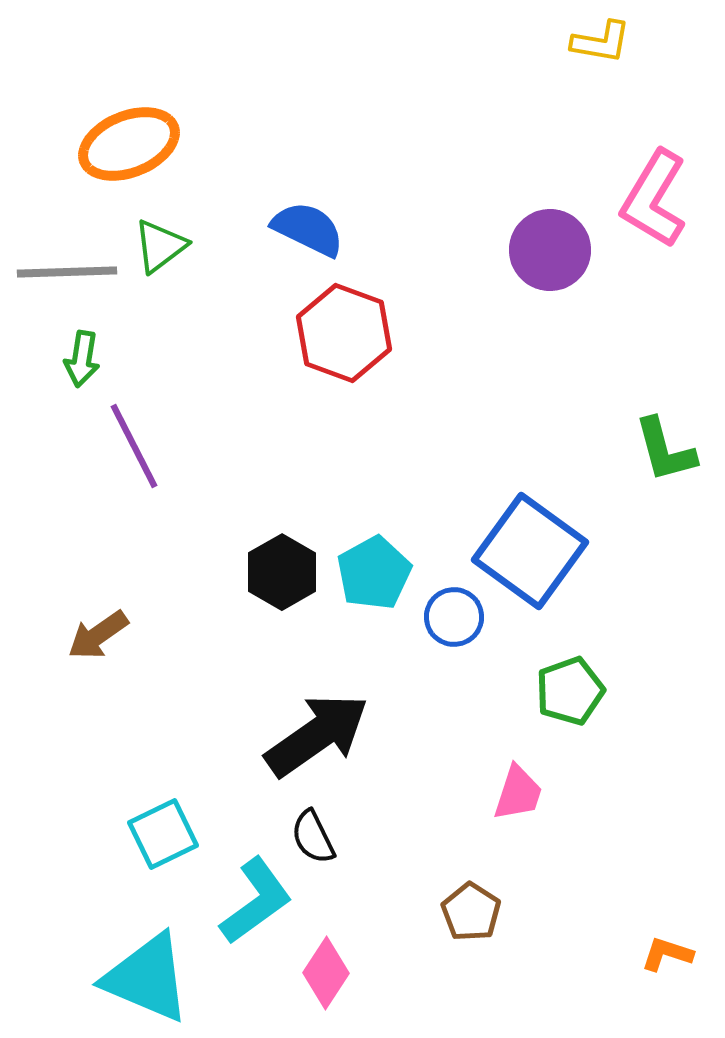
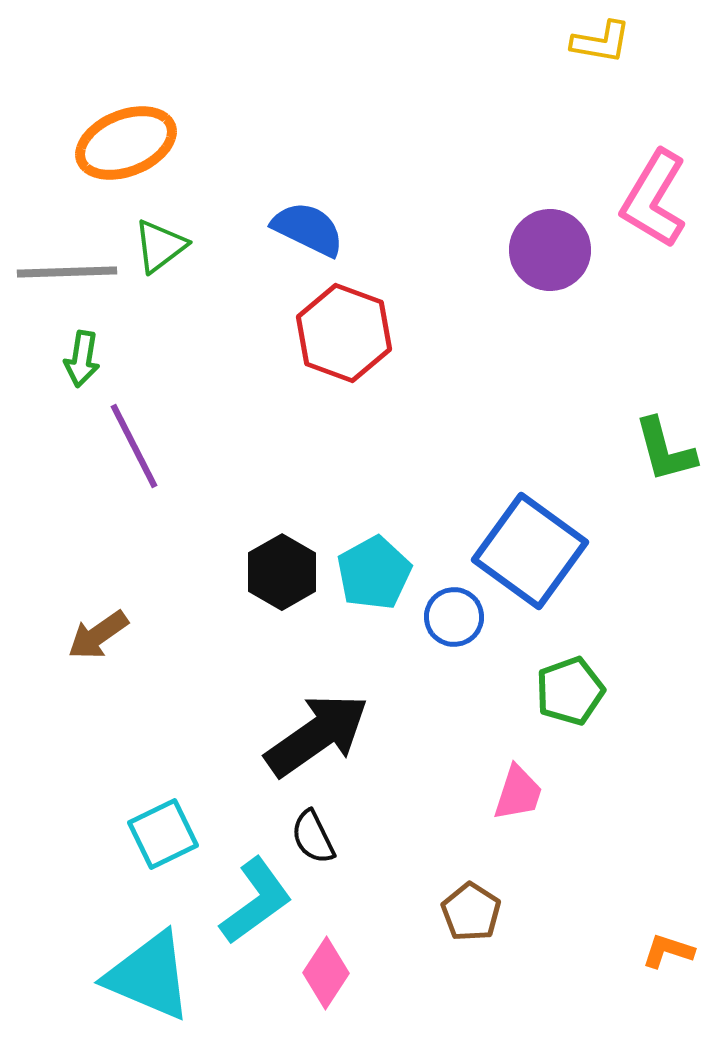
orange ellipse: moved 3 px left, 1 px up
orange L-shape: moved 1 px right, 3 px up
cyan triangle: moved 2 px right, 2 px up
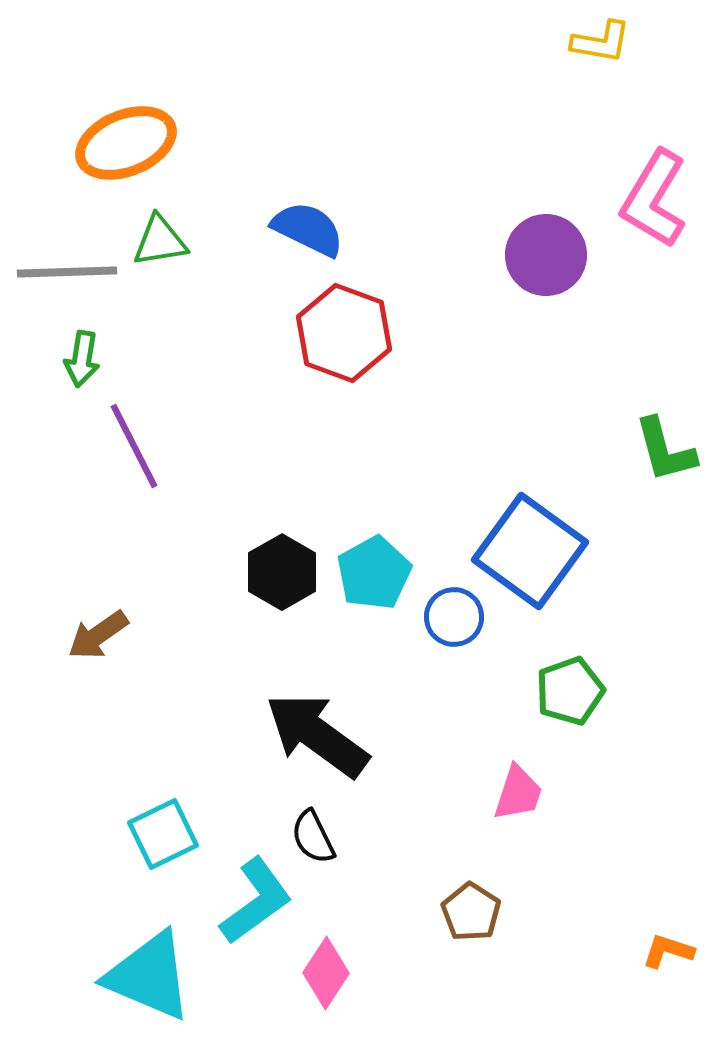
green triangle: moved 5 px up; rotated 28 degrees clockwise
purple circle: moved 4 px left, 5 px down
black arrow: rotated 109 degrees counterclockwise
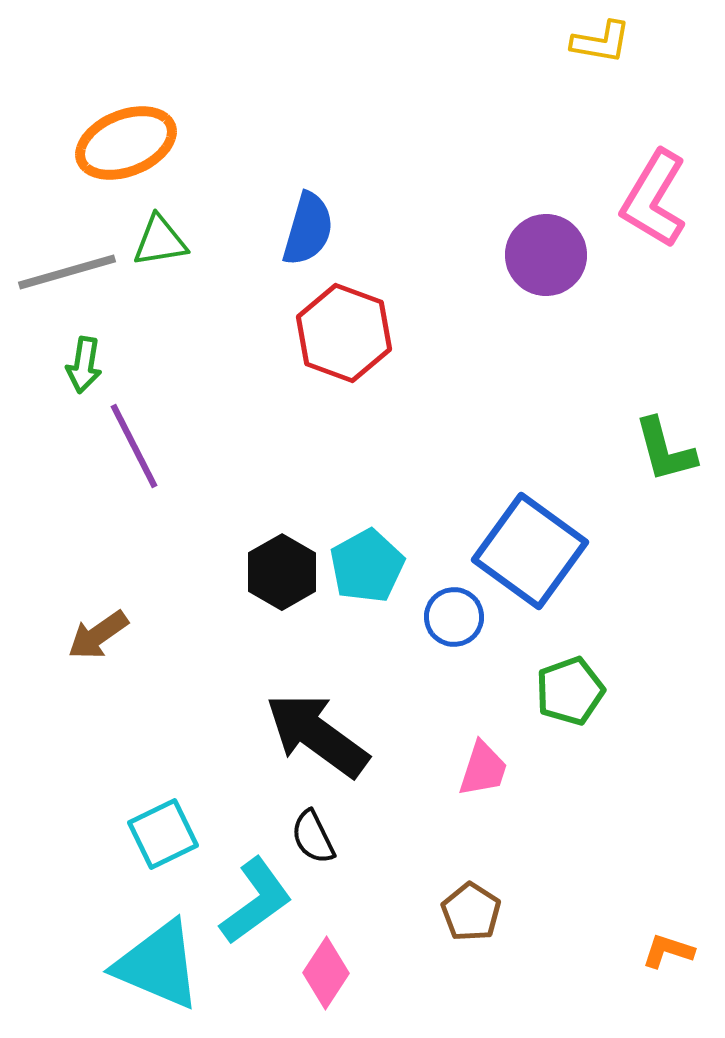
blue semicircle: rotated 80 degrees clockwise
gray line: rotated 14 degrees counterclockwise
green arrow: moved 2 px right, 6 px down
cyan pentagon: moved 7 px left, 7 px up
pink trapezoid: moved 35 px left, 24 px up
cyan triangle: moved 9 px right, 11 px up
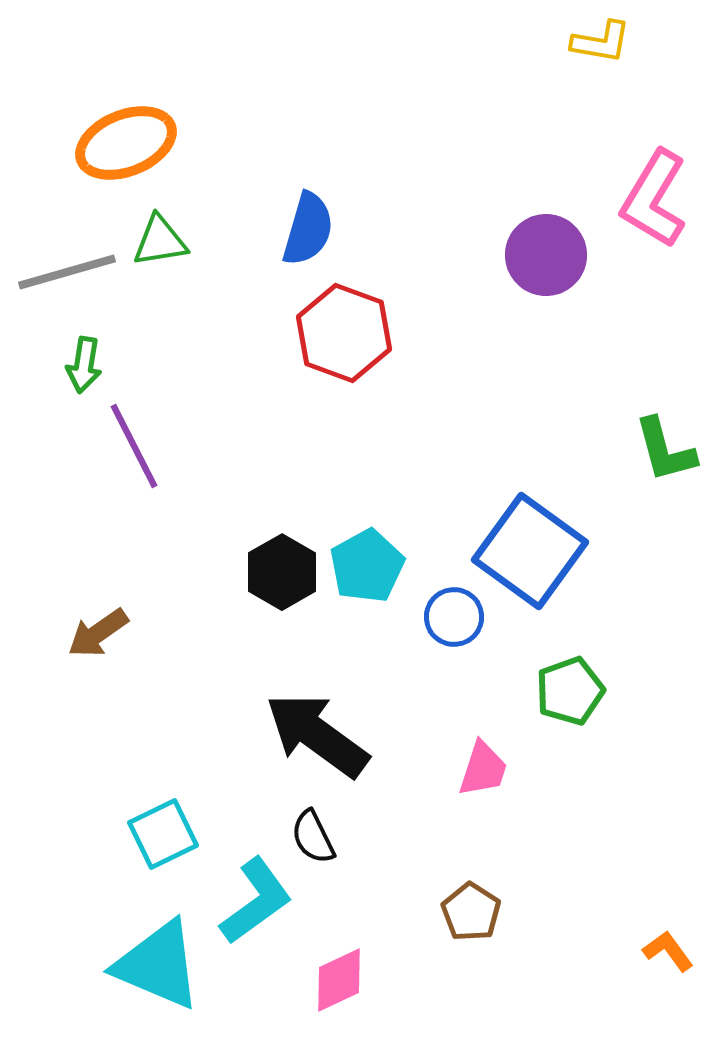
brown arrow: moved 2 px up
orange L-shape: rotated 36 degrees clockwise
pink diamond: moved 13 px right, 7 px down; rotated 32 degrees clockwise
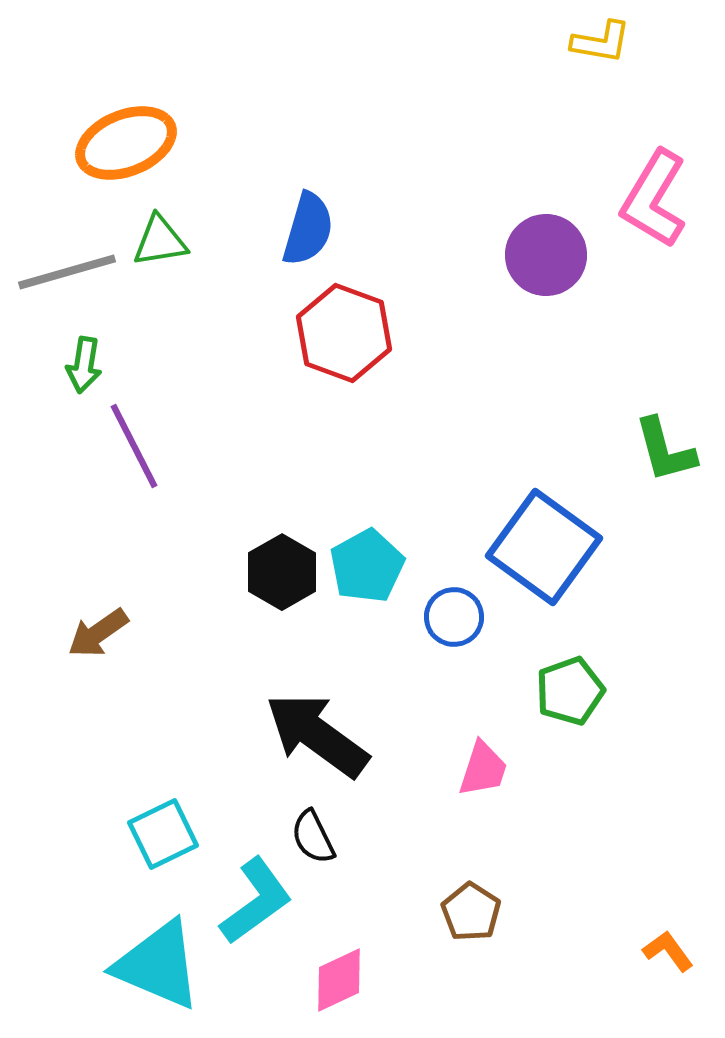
blue square: moved 14 px right, 4 px up
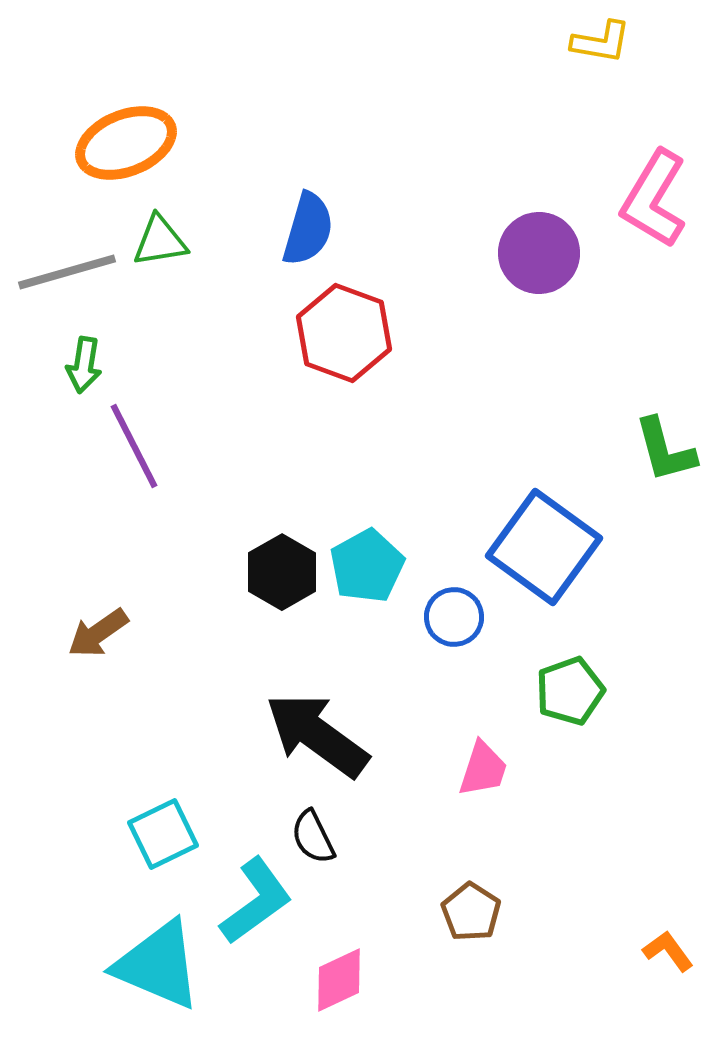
purple circle: moved 7 px left, 2 px up
